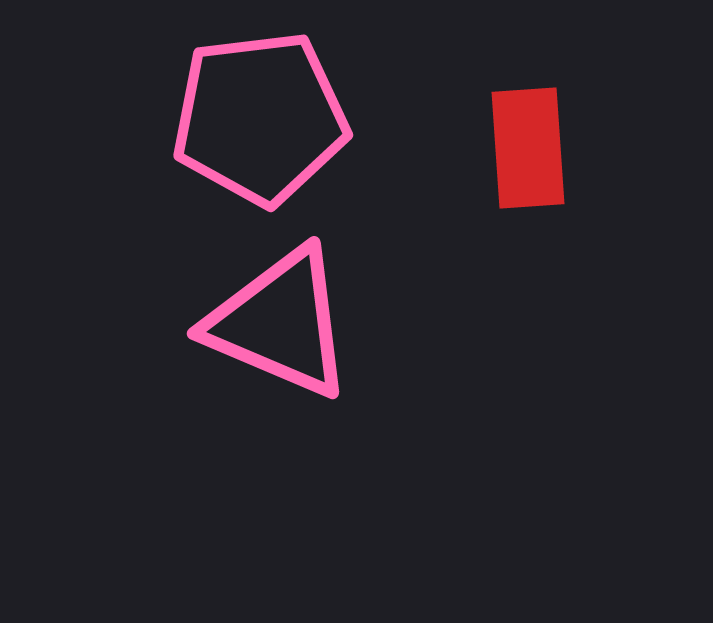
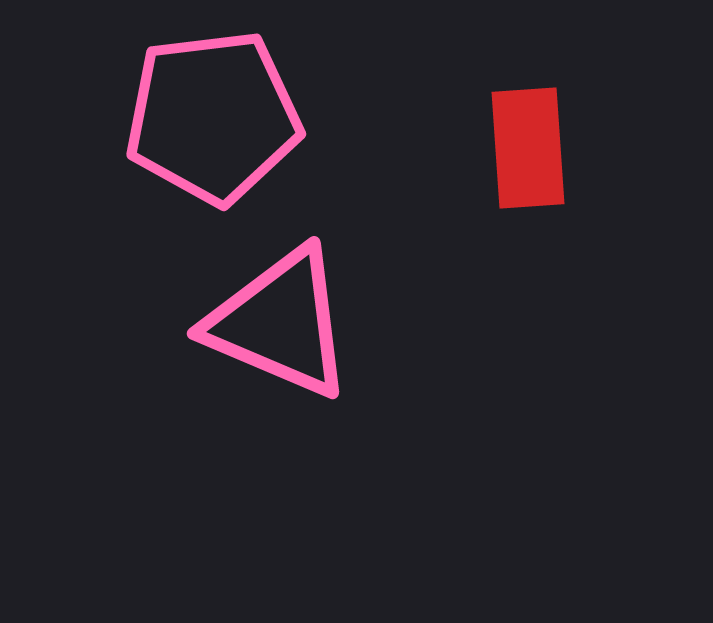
pink pentagon: moved 47 px left, 1 px up
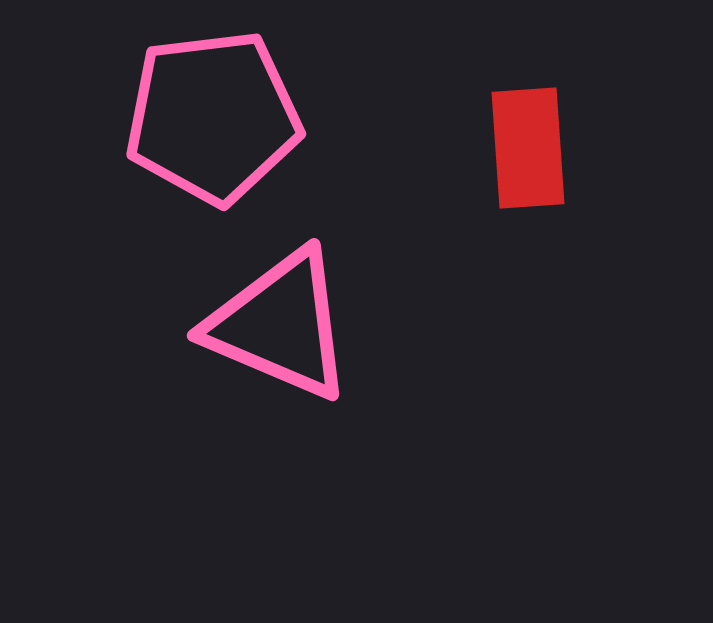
pink triangle: moved 2 px down
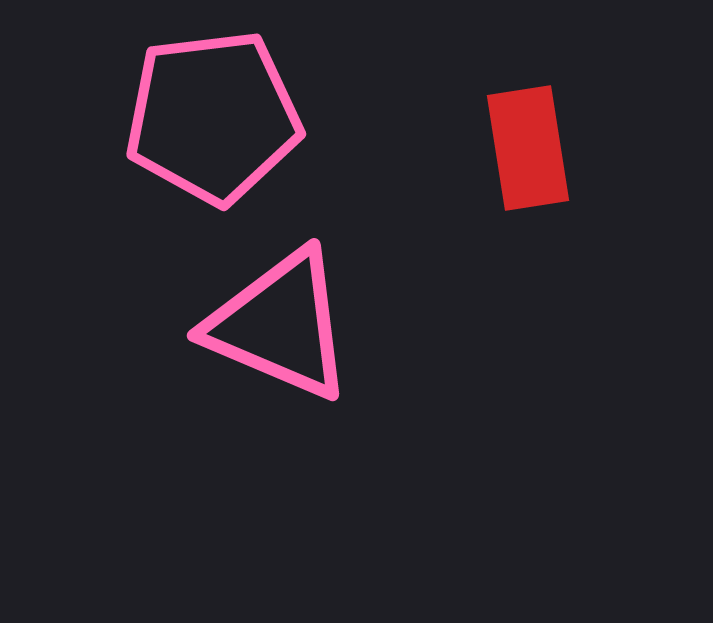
red rectangle: rotated 5 degrees counterclockwise
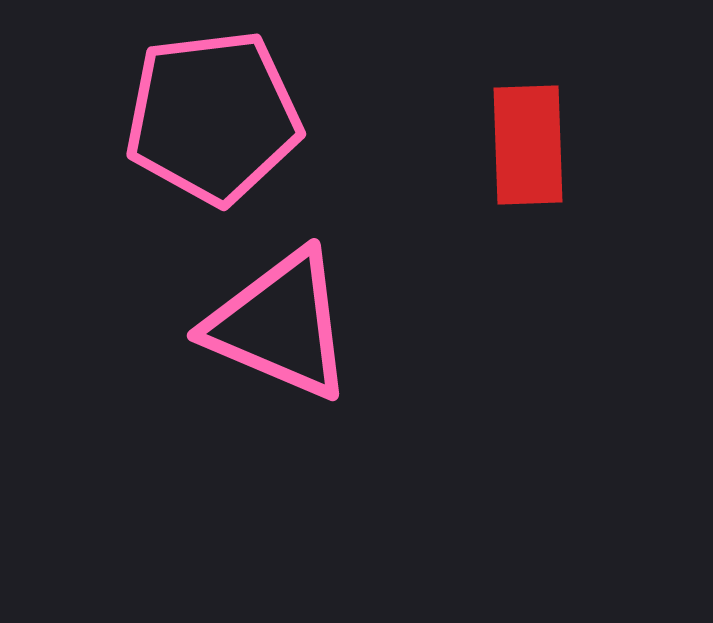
red rectangle: moved 3 px up; rotated 7 degrees clockwise
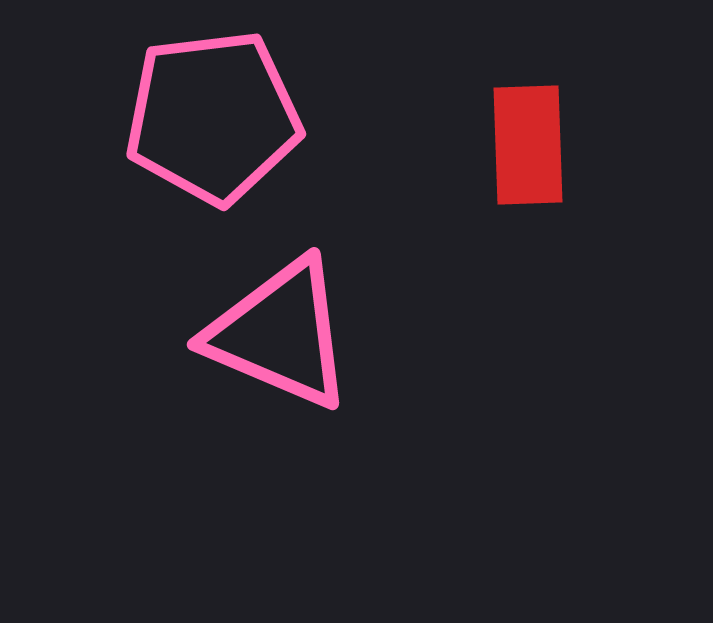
pink triangle: moved 9 px down
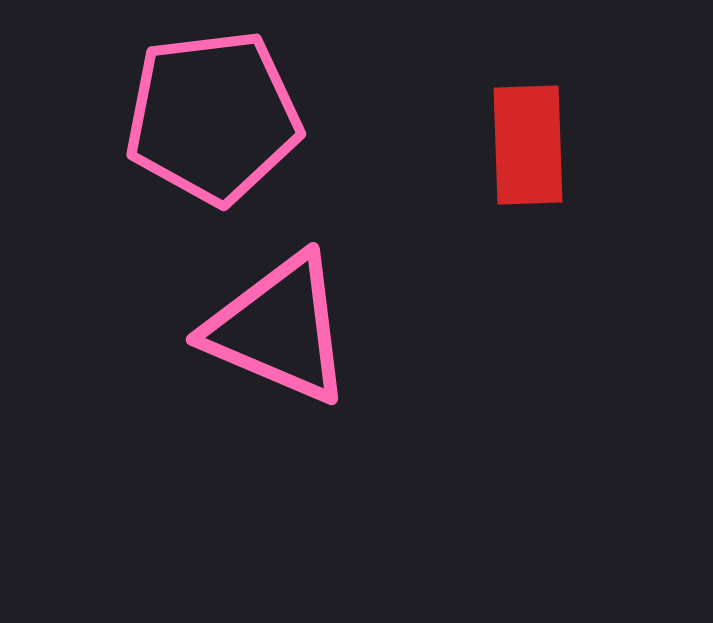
pink triangle: moved 1 px left, 5 px up
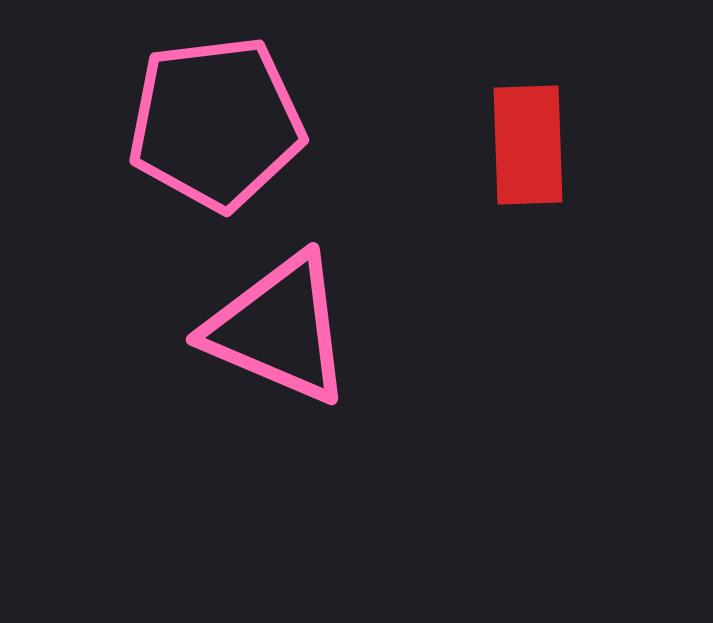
pink pentagon: moved 3 px right, 6 px down
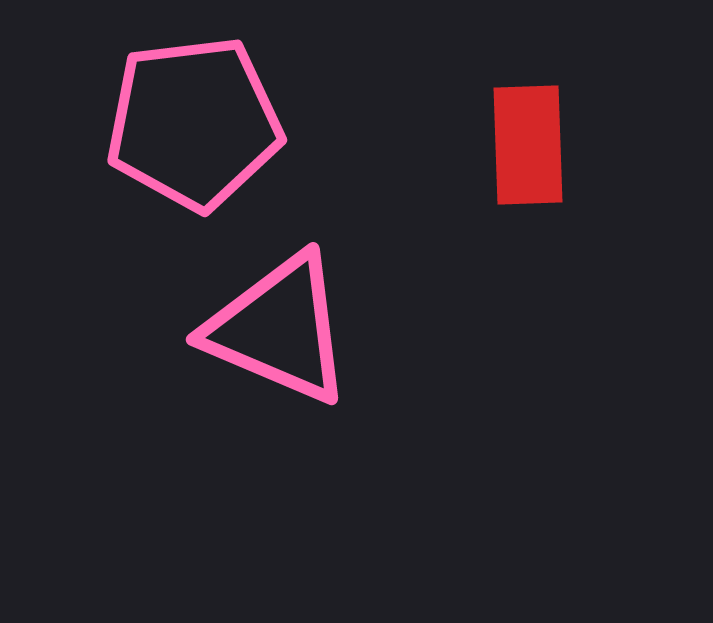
pink pentagon: moved 22 px left
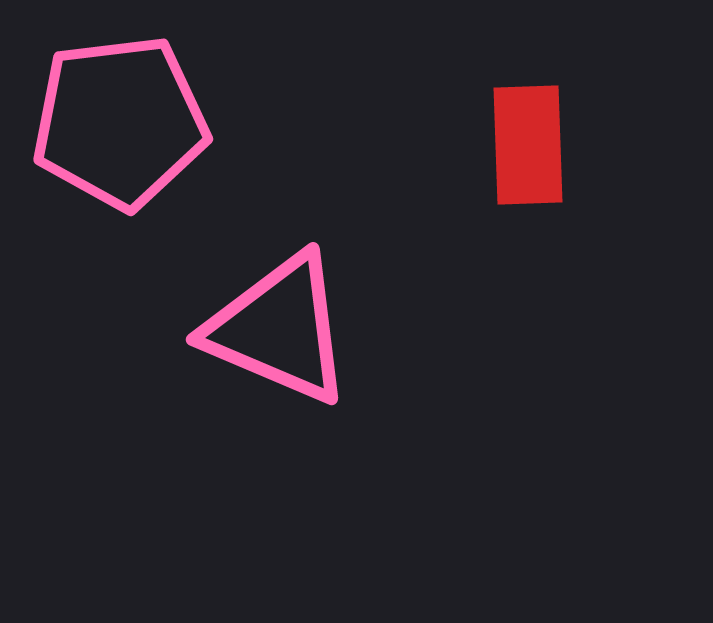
pink pentagon: moved 74 px left, 1 px up
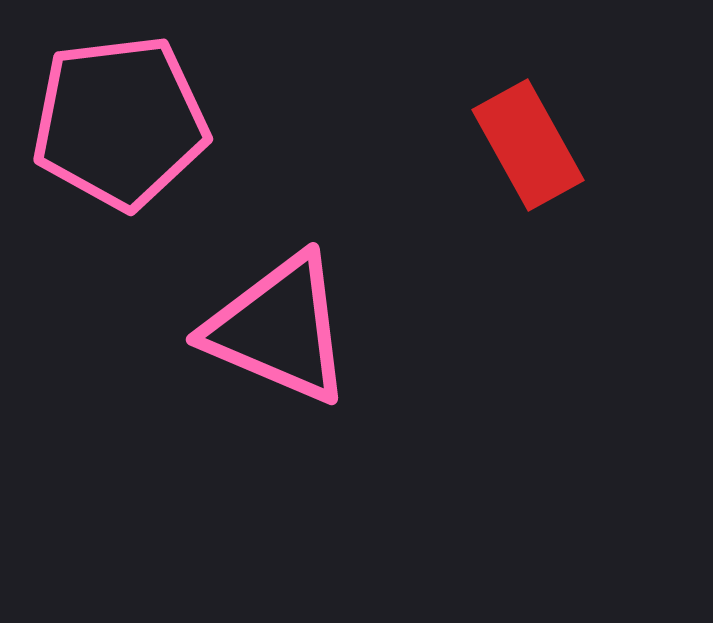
red rectangle: rotated 27 degrees counterclockwise
